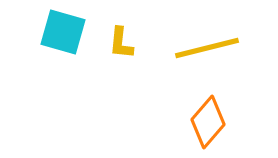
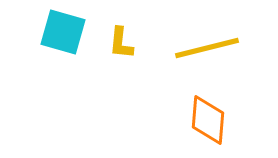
orange diamond: moved 2 px up; rotated 36 degrees counterclockwise
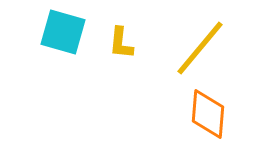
yellow line: moved 7 px left; rotated 36 degrees counterclockwise
orange diamond: moved 6 px up
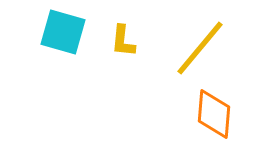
yellow L-shape: moved 2 px right, 2 px up
orange diamond: moved 6 px right
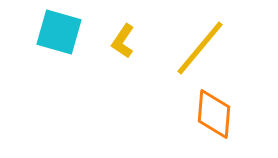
cyan square: moved 4 px left
yellow L-shape: rotated 28 degrees clockwise
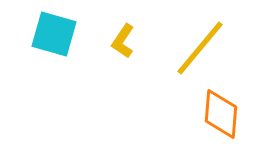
cyan square: moved 5 px left, 2 px down
orange diamond: moved 7 px right
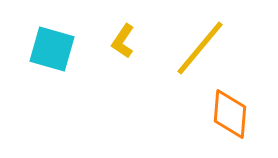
cyan square: moved 2 px left, 15 px down
orange diamond: moved 9 px right
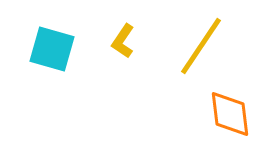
yellow line: moved 1 px right, 2 px up; rotated 6 degrees counterclockwise
orange diamond: rotated 12 degrees counterclockwise
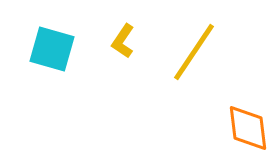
yellow line: moved 7 px left, 6 px down
orange diamond: moved 18 px right, 14 px down
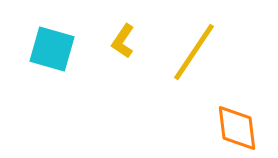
orange diamond: moved 11 px left
